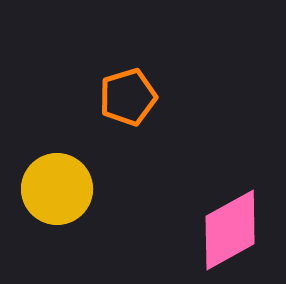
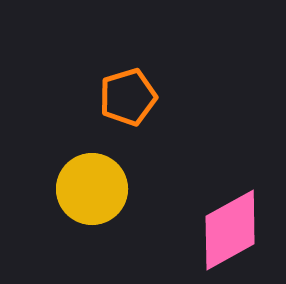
yellow circle: moved 35 px right
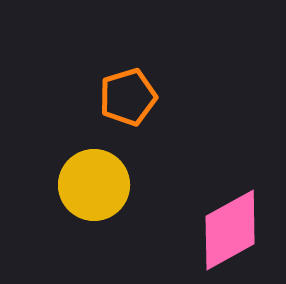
yellow circle: moved 2 px right, 4 px up
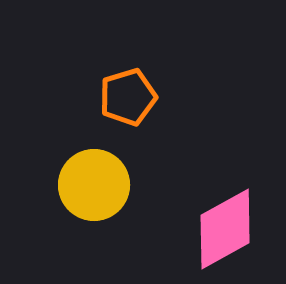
pink diamond: moved 5 px left, 1 px up
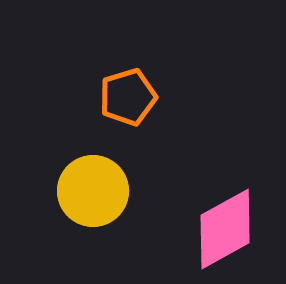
yellow circle: moved 1 px left, 6 px down
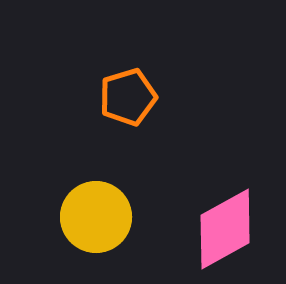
yellow circle: moved 3 px right, 26 px down
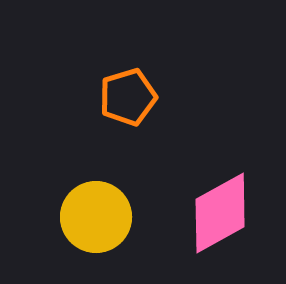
pink diamond: moved 5 px left, 16 px up
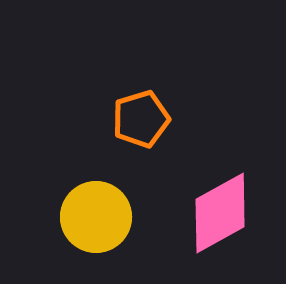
orange pentagon: moved 13 px right, 22 px down
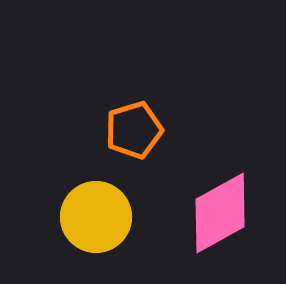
orange pentagon: moved 7 px left, 11 px down
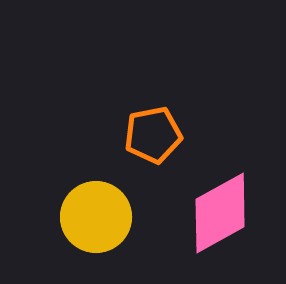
orange pentagon: moved 19 px right, 5 px down; rotated 6 degrees clockwise
